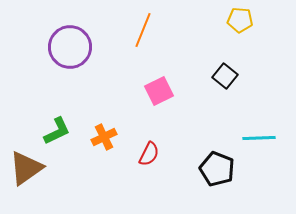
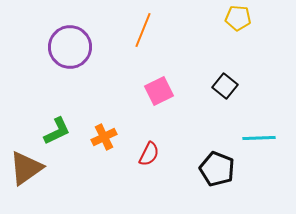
yellow pentagon: moved 2 px left, 2 px up
black square: moved 10 px down
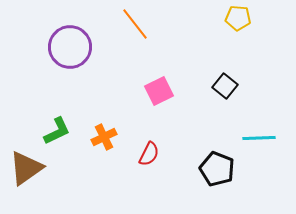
orange line: moved 8 px left, 6 px up; rotated 60 degrees counterclockwise
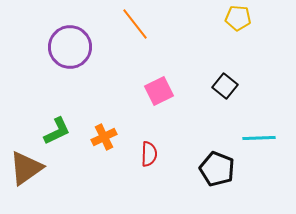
red semicircle: rotated 25 degrees counterclockwise
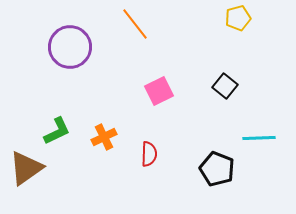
yellow pentagon: rotated 20 degrees counterclockwise
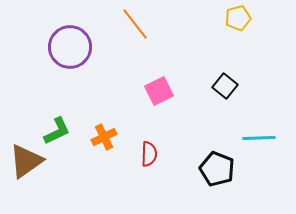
brown triangle: moved 7 px up
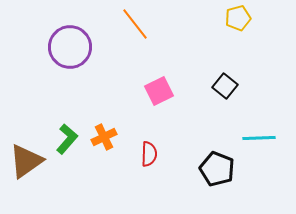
green L-shape: moved 10 px right, 8 px down; rotated 24 degrees counterclockwise
